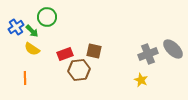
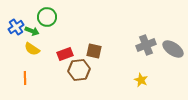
green arrow: rotated 24 degrees counterclockwise
gray ellipse: rotated 10 degrees counterclockwise
gray cross: moved 2 px left, 9 px up
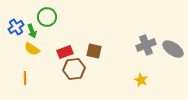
green arrow: rotated 48 degrees clockwise
red rectangle: moved 2 px up
brown hexagon: moved 5 px left, 1 px up
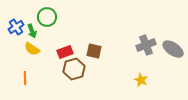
brown hexagon: rotated 10 degrees counterclockwise
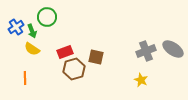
gray cross: moved 6 px down
brown square: moved 2 px right, 6 px down
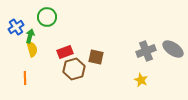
green arrow: moved 2 px left, 5 px down; rotated 144 degrees counterclockwise
yellow semicircle: rotated 140 degrees counterclockwise
